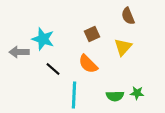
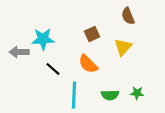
cyan star: rotated 20 degrees counterclockwise
green semicircle: moved 5 px left, 1 px up
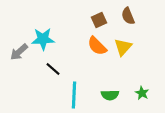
brown square: moved 7 px right, 14 px up
gray arrow: rotated 42 degrees counterclockwise
orange semicircle: moved 9 px right, 18 px up
green star: moved 5 px right; rotated 24 degrees clockwise
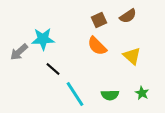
brown semicircle: rotated 102 degrees counterclockwise
yellow triangle: moved 9 px right, 9 px down; rotated 30 degrees counterclockwise
cyan line: moved 1 px right, 1 px up; rotated 36 degrees counterclockwise
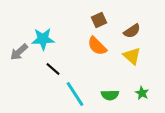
brown semicircle: moved 4 px right, 15 px down
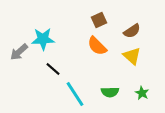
green semicircle: moved 3 px up
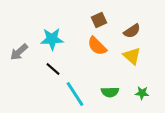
cyan star: moved 9 px right
green star: rotated 24 degrees counterclockwise
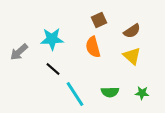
orange semicircle: moved 4 px left, 1 px down; rotated 30 degrees clockwise
